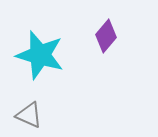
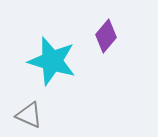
cyan star: moved 12 px right, 6 px down
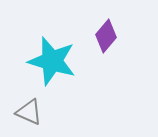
gray triangle: moved 3 px up
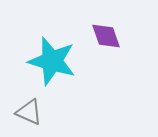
purple diamond: rotated 60 degrees counterclockwise
